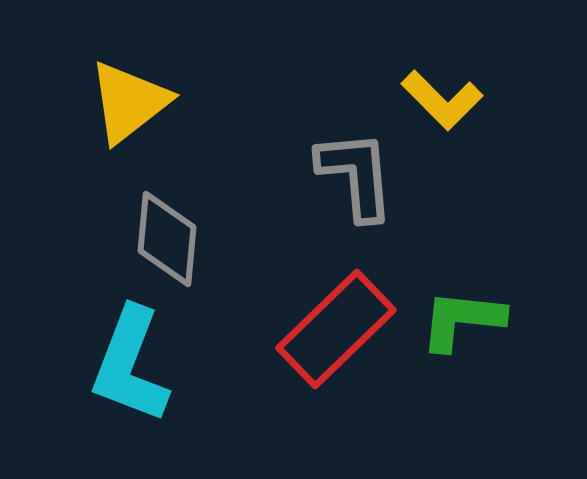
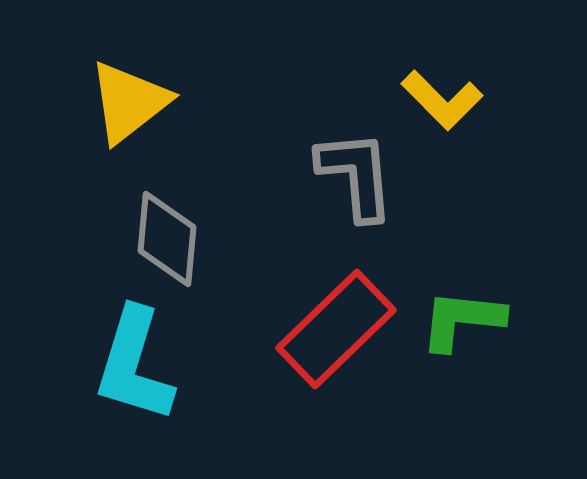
cyan L-shape: moved 4 px right; rotated 4 degrees counterclockwise
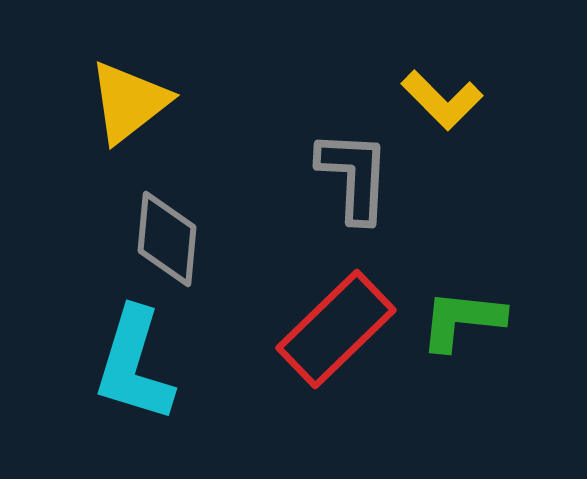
gray L-shape: moved 2 px left, 1 px down; rotated 8 degrees clockwise
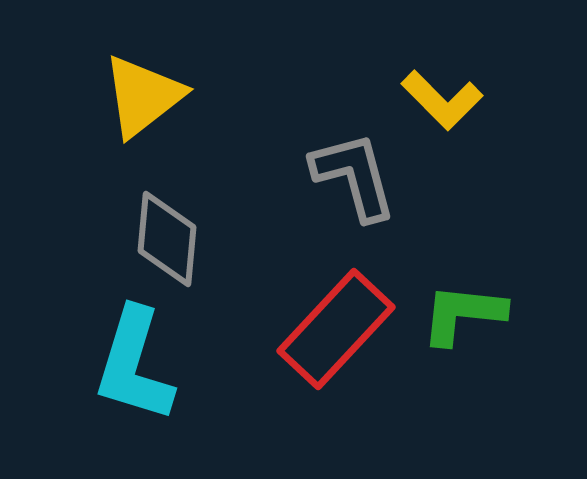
yellow triangle: moved 14 px right, 6 px up
gray L-shape: rotated 18 degrees counterclockwise
green L-shape: moved 1 px right, 6 px up
red rectangle: rotated 3 degrees counterclockwise
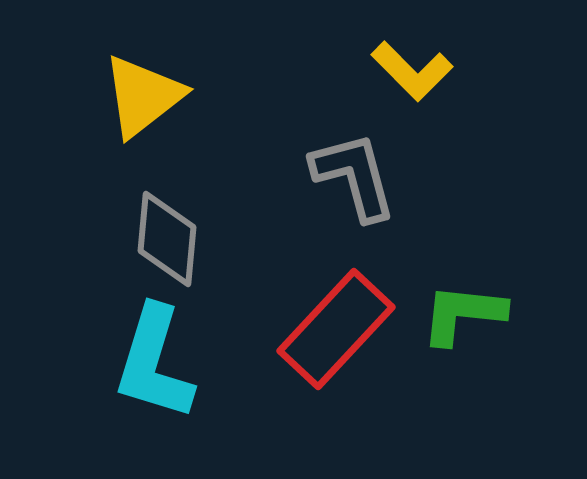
yellow L-shape: moved 30 px left, 29 px up
cyan L-shape: moved 20 px right, 2 px up
